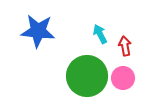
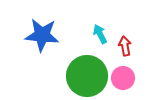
blue star: moved 4 px right, 4 px down
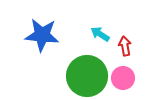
cyan arrow: rotated 30 degrees counterclockwise
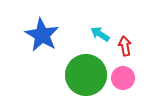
blue star: rotated 24 degrees clockwise
green circle: moved 1 px left, 1 px up
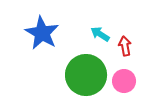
blue star: moved 2 px up
pink circle: moved 1 px right, 3 px down
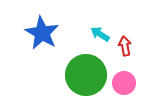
pink circle: moved 2 px down
